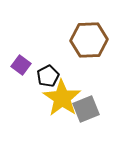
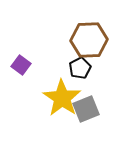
black pentagon: moved 32 px right, 8 px up
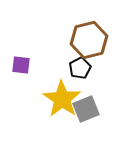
brown hexagon: rotated 12 degrees counterclockwise
purple square: rotated 30 degrees counterclockwise
yellow star: moved 1 px down
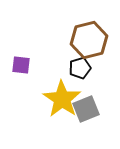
black pentagon: rotated 10 degrees clockwise
